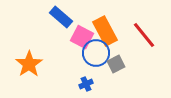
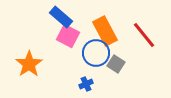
pink square: moved 14 px left, 1 px up
gray square: rotated 30 degrees counterclockwise
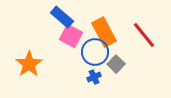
blue rectangle: moved 1 px right
orange rectangle: moved 1 px left, 1 px down
pink square: moved 3 px right
blue circle: moved 1 px left, 1 px up
gray square: rotated 12 degrees clockwise
blue cross: moved 8 px right, 7 px up
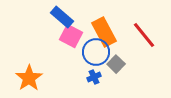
blue circle: moved 1 px right
orange star: moved 14 px down
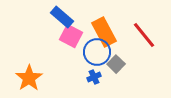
blue circle: moved 1 px right
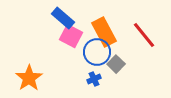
blue rectangle: moved 1 px right, 1 px down
blue cross: moved 2 px down
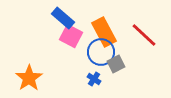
red line: rotated 8 degrees counterclockwise
blue circle: moved 4 px right
gray square: rotated 18 degrees clockwise
blue cross: rotated 32 degrees counterclockwise
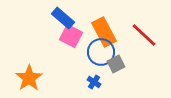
blue cross: moved 3 px down
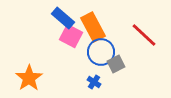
orange rectangle: moved 11 px left, 5 px up
